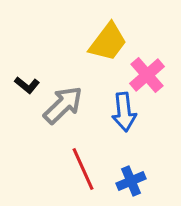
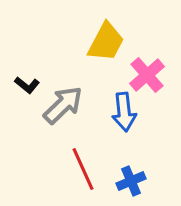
yellow trapezoid: moved 2 px left; rotated 9 degrees counterclockwise
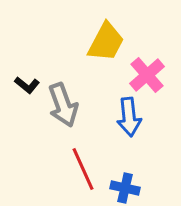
gray arrow: rotated 114 degrees clockwise
blue arrow: moved 5 px right, 5 px down
blue cross: moved 6 px left, 7 px down; rotated 36 degrees clockwise
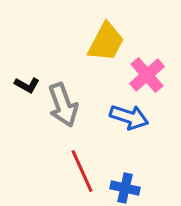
black L-shape: rotated 10 degrees counterclockwise
blue arrow: rotated 66 degrees counterclockwise
red line: moved 1 px left, 2 px down
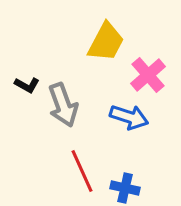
pink cross: moved 1 px right
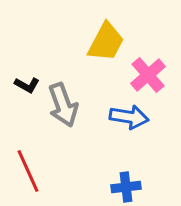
blue arrow: rotated 9 degrees counterclockwise
red line: moved 54 px left
blue cross: moved 1 px right, 1 px up; rotated 20 degrees counterclockwise
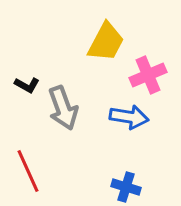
pink cross: rotated 18 degrees clockwise
gray arrow: moved 3 px down
blue cross: rotated 24 degrees clockwise
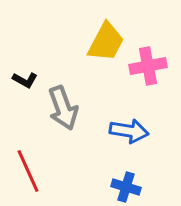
pink cross: moved 9 px up; rotated 12 degrees clockwise
black L-shape: moved 2 px left, 5 px up
blue arrow: moved 14 px down
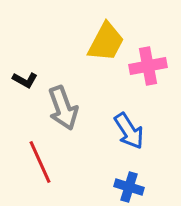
blue arrow: rotated 48 degrees clockwise
red line: moved 12 px right, 9 px up
blue cross: moved 3 px right
